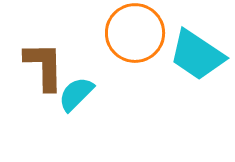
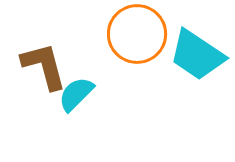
orange circle: moved 2 px right, 1 px down
brown L-shape: rotated 14 degrees counterclockwise
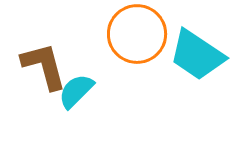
cyan semicircle: moved 3 px up
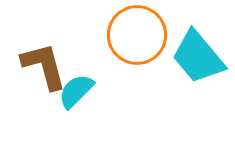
orange circle: moved 1 px down
cyan trapezoid: moved 1 px right, 2 px down; rotated 16 degrees clockwise
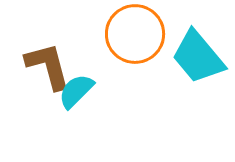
orange circle: moved 2 px left, 1 px up
brown L-shape: moved 4 px right
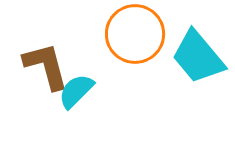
brown L-shape: moved 2 px left
